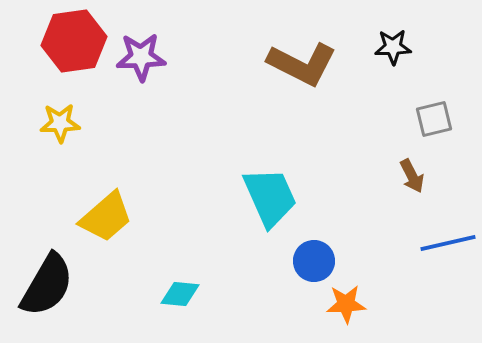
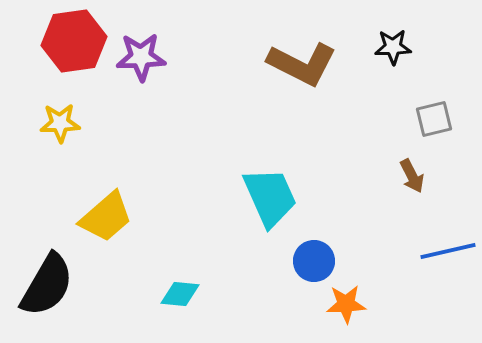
blue line: moved 8 px down
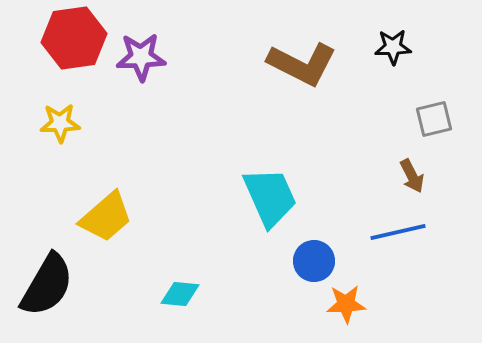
red hexagon: moved 3 px up
blue line: moved 50 px left, 19 px up
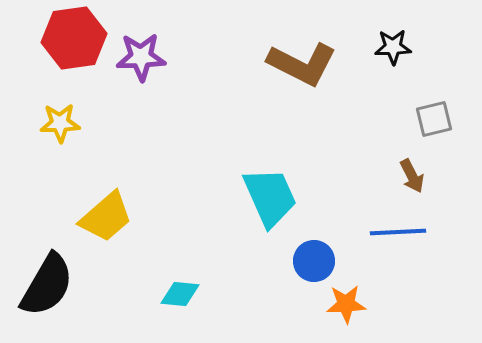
blue line: rotated 10 degrees clockwise
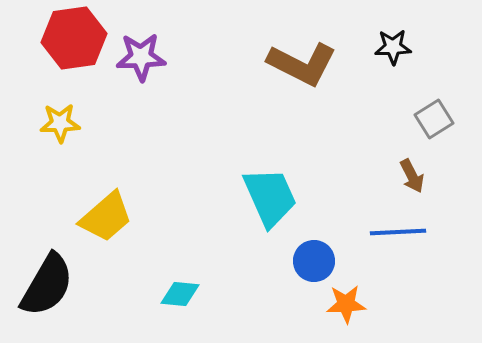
gray square: rotated 18 degrees counterclockwise
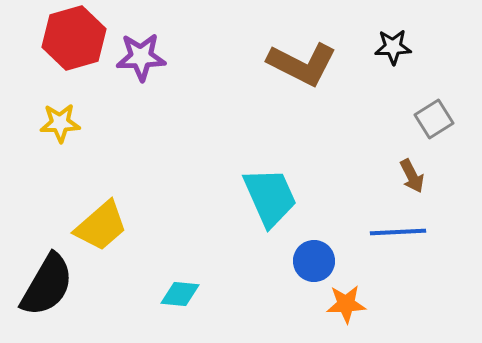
red hexagon: rotated 8 degrees counterclockwise
yellow trapezoid: moved 5 px left, 9 px down
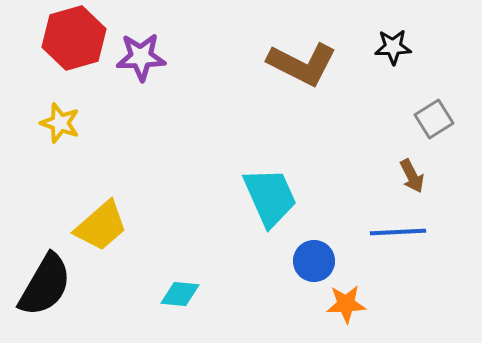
yellow star: rotated 21 degrees clockwise
black semicircle: moved 2 px left
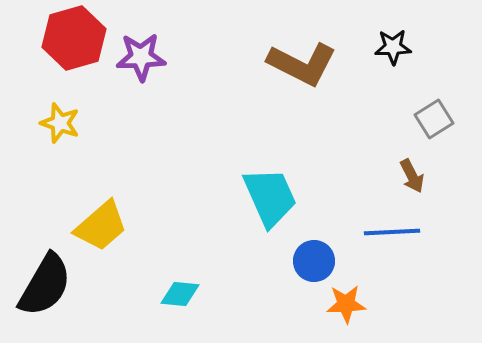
blue line: moved 6 px left
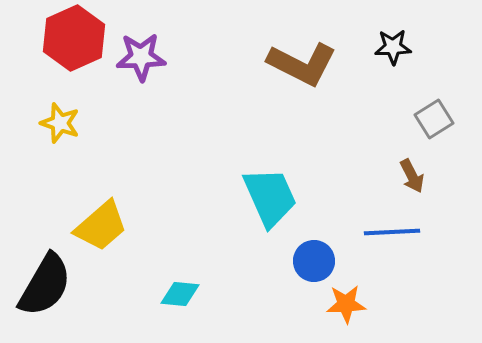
red hexagon: rotated 8 degrees counterclockwise
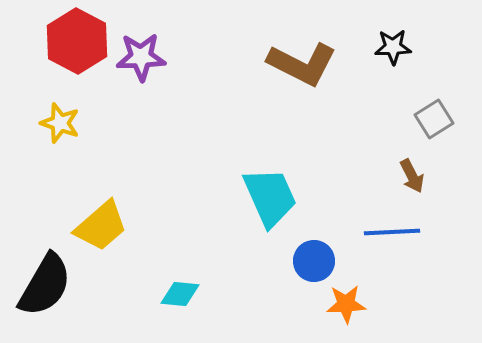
red hexagon: moved 3 px right, 3 px down; rotated 8 degrees counterclockwise
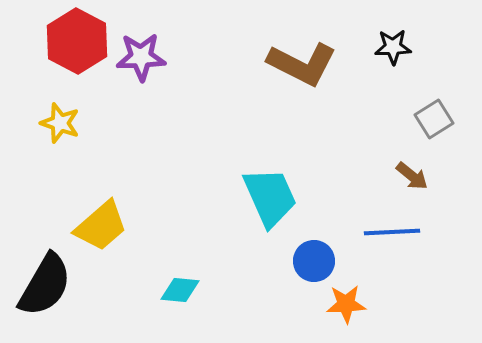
brown arrow: rotated 24 degrees counterclockwise
cyan diamond: moved 4 px up
